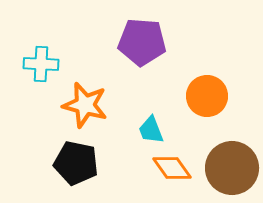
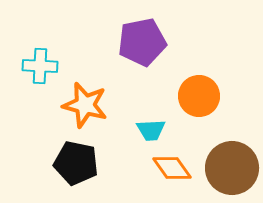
purple pentagon: rotated 15 degrees counterclockwise
cyan cross: moved 1 px left, 2 px down
orange circle: moved 8 px left
cyan trapezoid: rotated 72 degrees counterclockwise
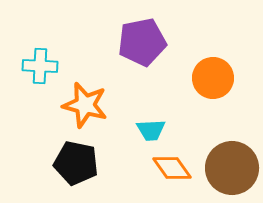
orange circle: moved 14 px right, 18 px up
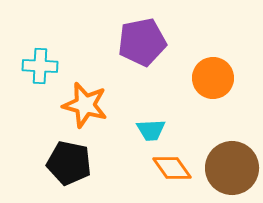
black pentagon: moved 7 px left
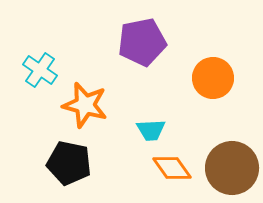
cyan cross: moved 4 px down; rotated 32 degrees clockwise
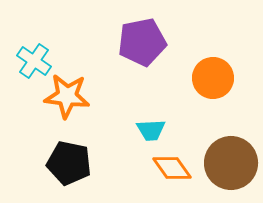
cyan cross: moved 6 px left, 9 px up
orange star: moved 18 px left, 9 px up; rotated 9 degrees counterclockwise
brown circle: moved 1 px left, 5 px up
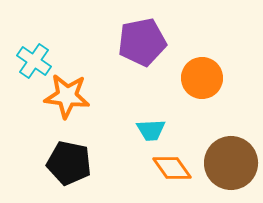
orange circle: moved 11 px left
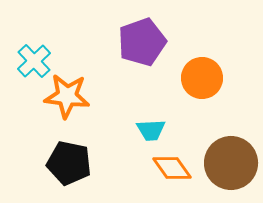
purple pentagon: rotated 9 degrees counterclockwise
cyan cross: rotated 12 degrees clockwise
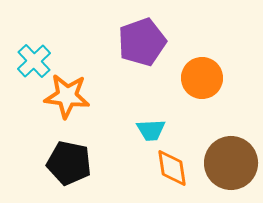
orange diamond: rotated 27 degrees clockwise
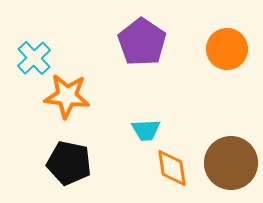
purple pentagon: rotated 18 degrees counterclockwise
cyan cross: moved 3 px up
orange circle: moved 25 px right, 29 px up
cyan trapezoid: moved 5 px left
